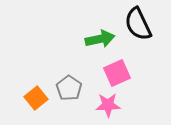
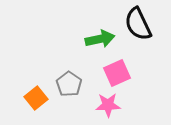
gray pentagon: moved 4 px up
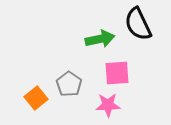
pink square: rotated 20 degrees clockwise
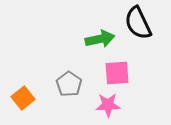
black semicircle: moved 1 px up
orange square: moved 13 px left
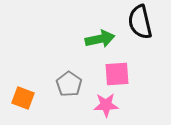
black semicircle: moved 2 px right, 1 px up; rotated 12 degrees clockwise
pink square: moved 1 px down
orange square: rotated 30 degrees counterclockwise
pink star: moved 2 px left
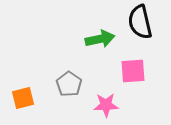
pink square: moved 16 px right, 3 px up
orange square: rotated 35 degrees counterclockwise
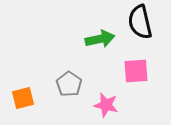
pink square: moved 3 px right
pink star: rotated 15 degrees clockwise
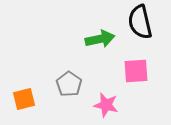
orange square: moved 1 px right, 1 px down
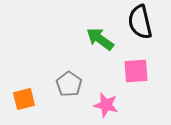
green arrow: rotated 132 degrees counterclockwise
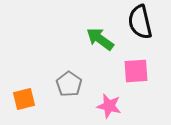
pink star: moved 3 px right, 1 px down
